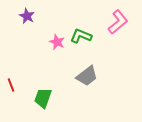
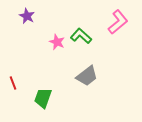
green L-shape: rotated 20 degrees clockwise
red line: moved 2 px right, 2 px up
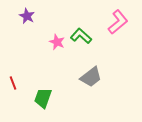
gray trapezoid: moved 4 px right, 1 px down
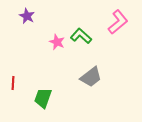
red line: rotated 24 degrees clockwise
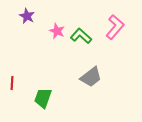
pink L-shape: moved 3 px left, 5 px down; rotated 10 degrees counterclockwise
pink star: moved 11 px up
red line: moved 1 px left
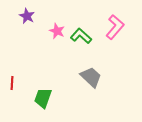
gray trapezoid: rotated 100 degrees counterclockwise
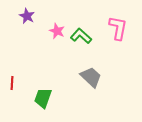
pink L-shape: moved 3 px right, 1 px down; rotated 30 degrees counterclockwise
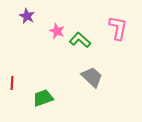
green L-shape: moved 1 px left, 4 px down
gray trapezoid: moved 1 px right
green trapezoid: rotated 50 degrees clockwise
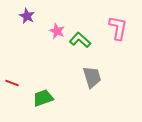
gray trapezoid: rotated 30 degrees clockwise
red line: rotated 72 degrees counterclockwise
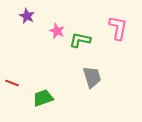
green L-shape: rotated 30 degrees counterclockwise
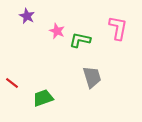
red line: rotated 16 degrees clockwise
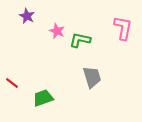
pink L-shape: moved 5 px right
